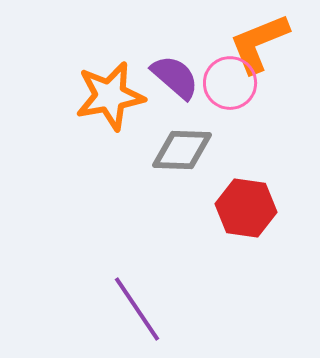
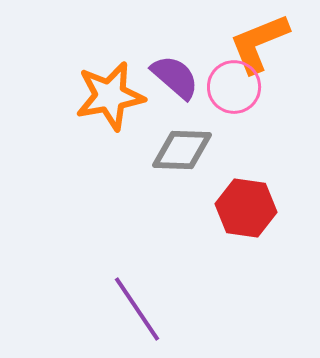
pink circle: moved 4 px right, 4 px down
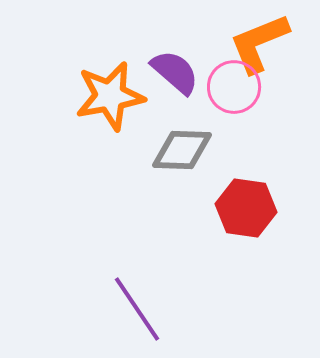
purple semicircle: moved 5 px up
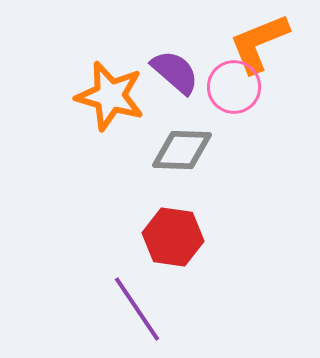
orange star: rotated 26 degrees clockwise
red hexagon: moved 73 px left, 29 px down
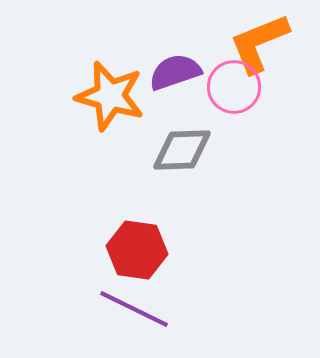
purple semicircle: rotated 60 degrees counterclockwise
gray diamond: rotated 4 degrees counterclockwise
red hexagon: moved 36 px left, 13 px down
purple line: moved 3 px left; rotated 30 degrees counterclockwise
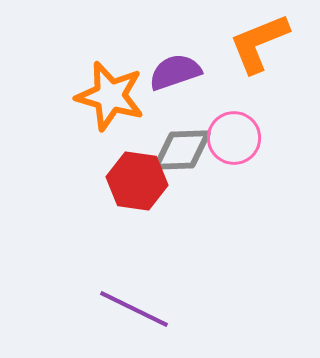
pink circle: moved 51 px down
red hexagon: moved 69 px up
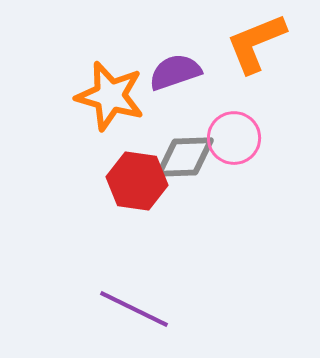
orange L-shape: moved 3 px left
gray diamond: moved 3 px right, 7 px down
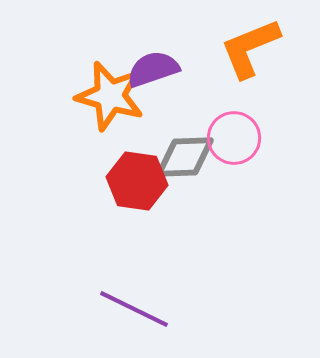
orange L-shape: moved 6 px left, 5 px down
purple semicircle: moved 22 px left, 3 px up
